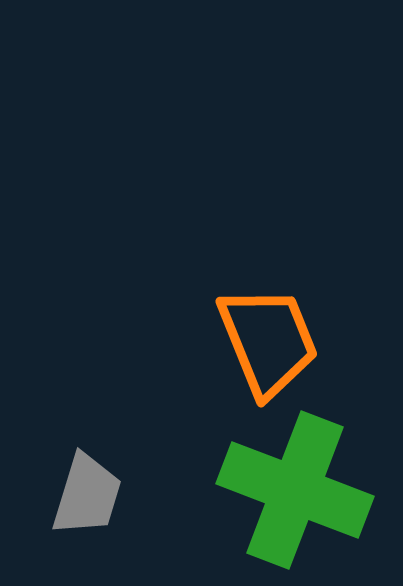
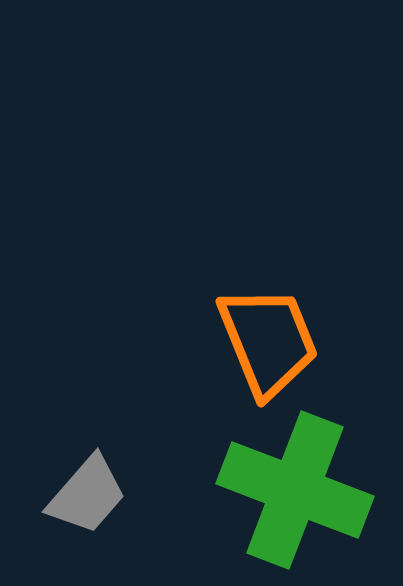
gray trapezoid: rotated 24 degrees clockwise
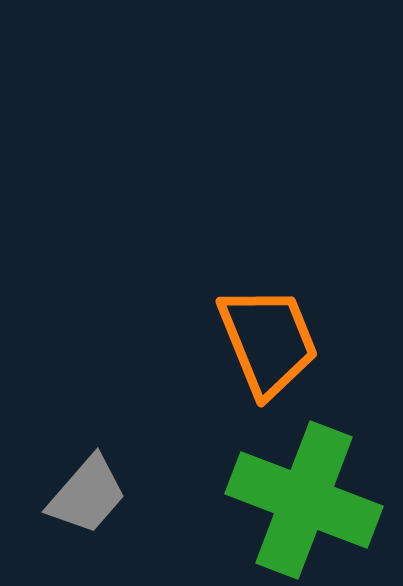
green cross: moved 9 px right, 10 px down
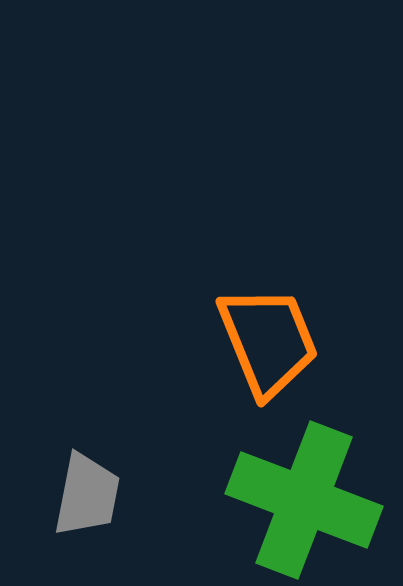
gray trapezoid: rotated 30 degrees counterclockwise
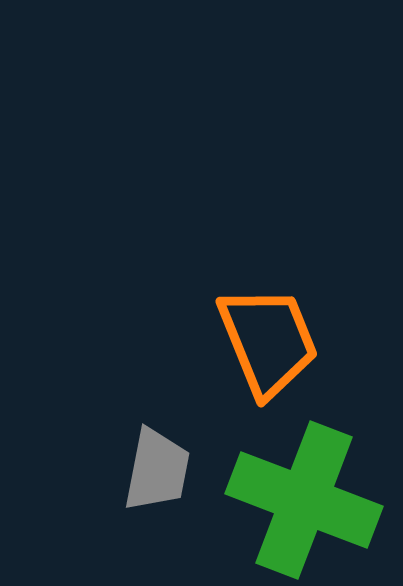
gray trapezoid: moved 70 px right, 25 px up
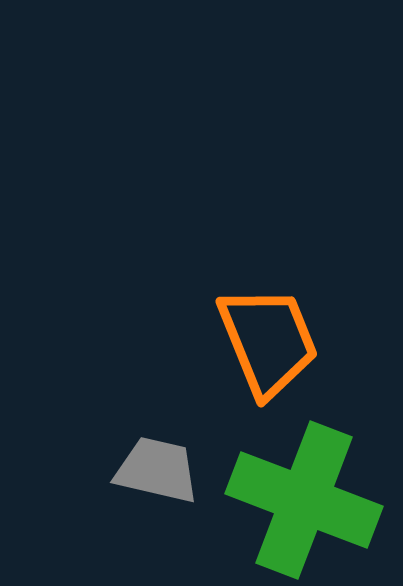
gray trapezoid: rotated 88 degrees counterclockwise
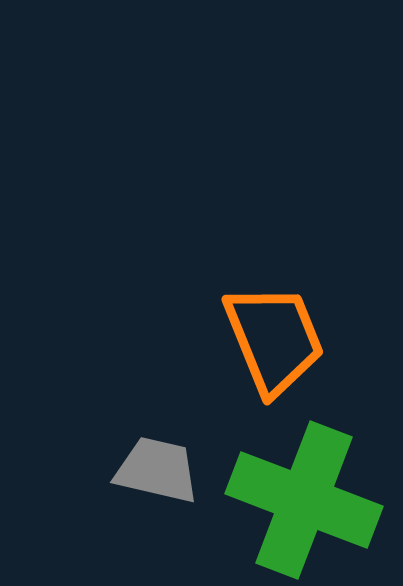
orange trapezoid: moved 6 px right, 2 px up
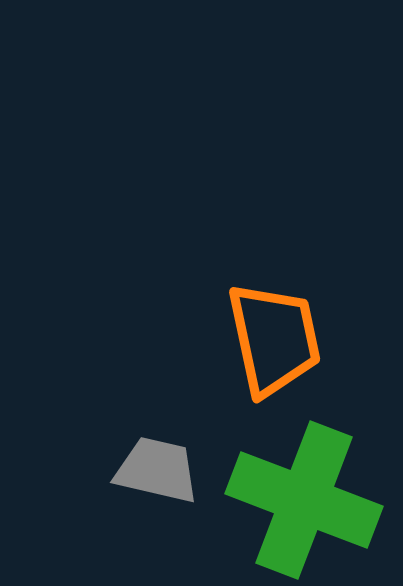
orange trapezoid: rotated 10 degrees clockwise
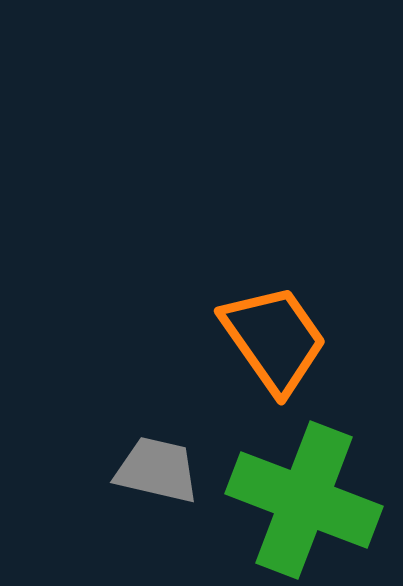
orange trapezoid: rotated 23 degrees counterclockwise
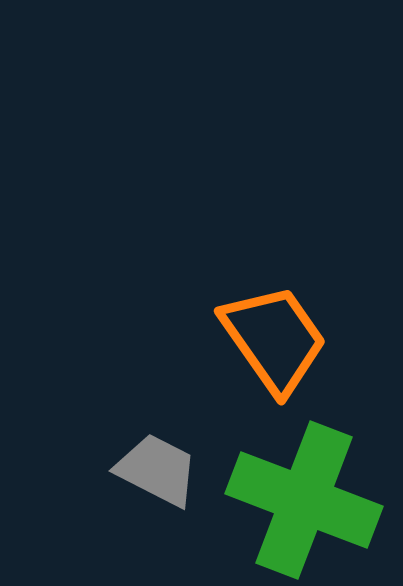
gray trapezoid: rotated 14 degrees clockwise
